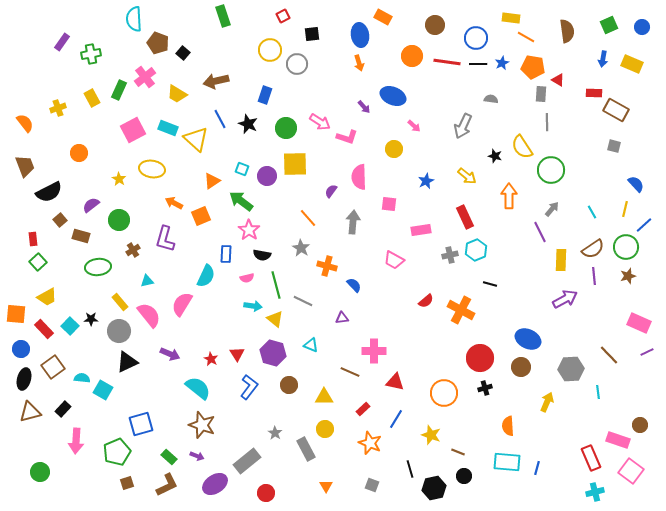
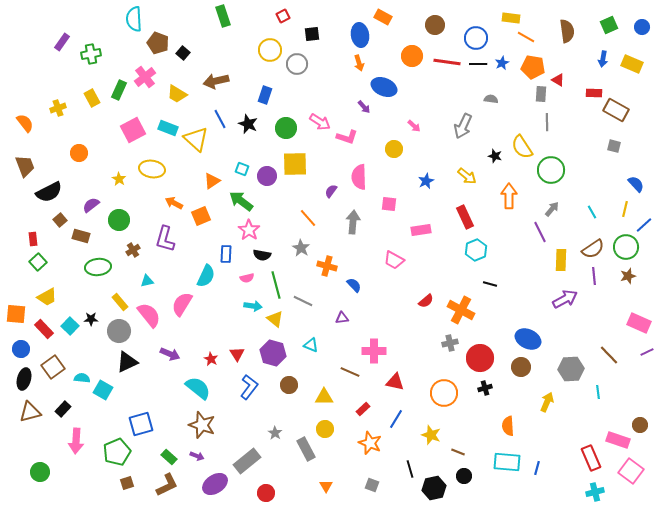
blue ellipse at (393, 96): moved 9 px left, 9 px up
gray cross at (450, 255): moved 88 px down
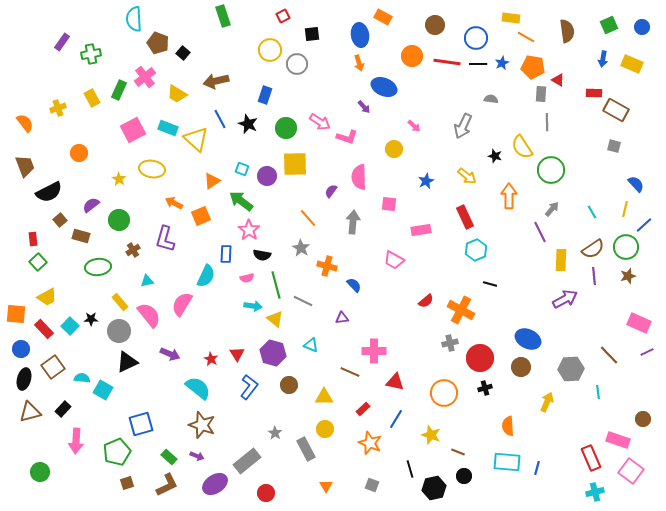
brown circle at (640, 425): moved 3 px right, 6 px up
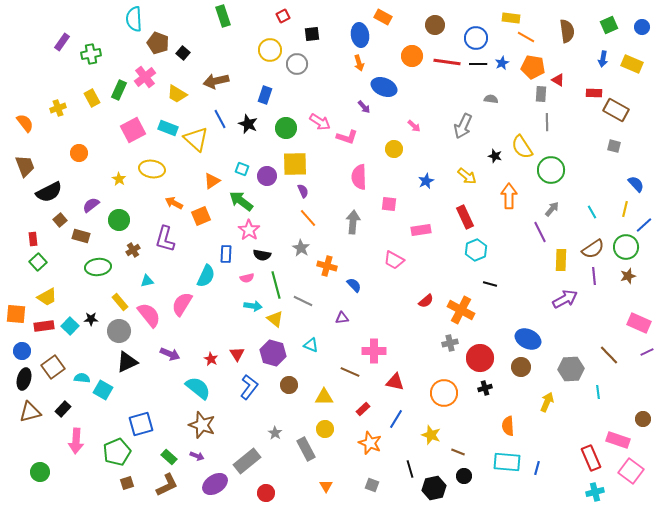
purple semicircle at (331, 191): moved 28 px left; rotated 120 degrees clockwise
red rectangle at (44, 329): moved 3 px up; rotated 54 degrees counterclockwise
blue circle at (21, 349): moved 1 px right, 2 px down
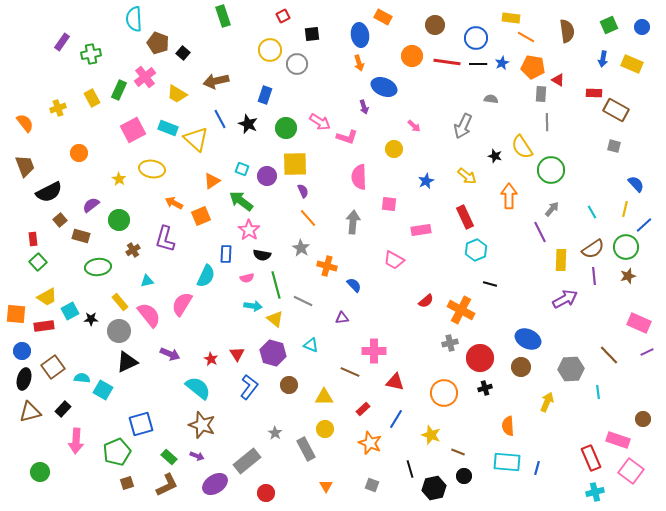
purple arrow at (364, 107): rotated 24 degrees clockwise
cyan square at (70, 326): moved 15 px up; rotated 18 degrees clockwise
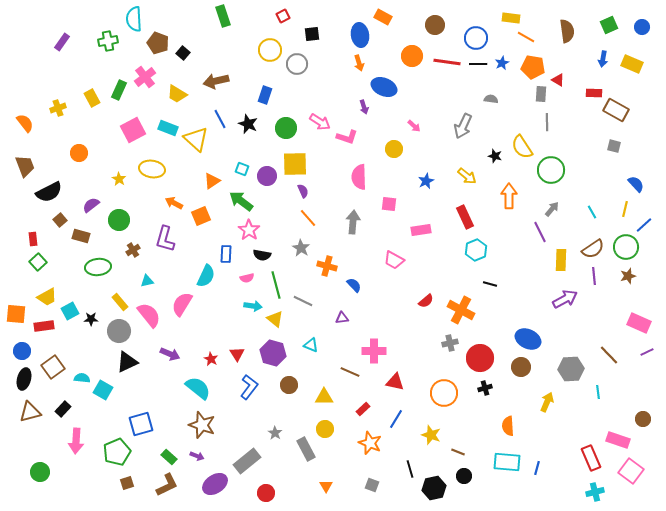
green cross at (91, 54): moved 17 px right, 13 px up
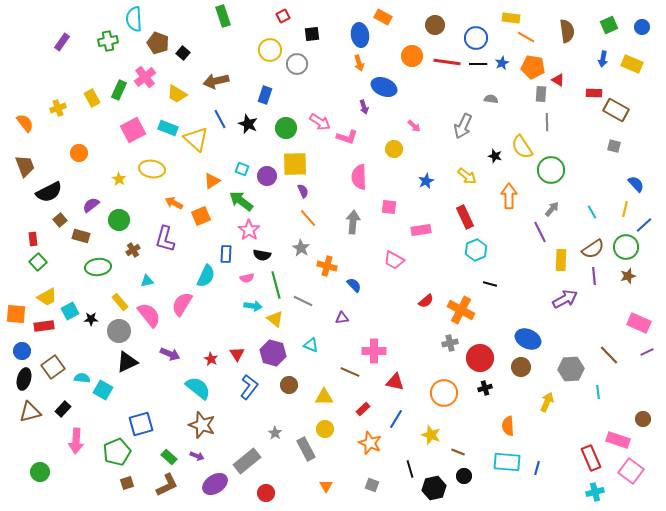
pink square at (389, 204): moved 3 px down
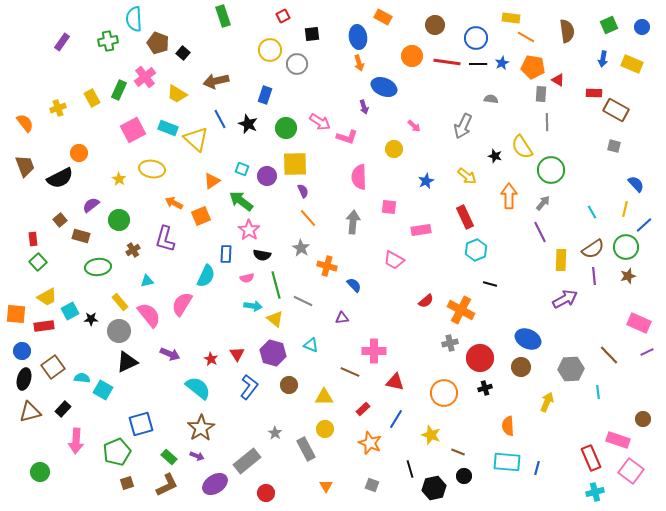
blue ellipse at (360, 35): moved 2 px left, 2 px down
black semicircle at (49, 192): moved 11 px right, 14 px up
gray arrow at (552, 209): moved 9 px left, 6 px up
brown star at (202, 425): moved 1 px left, 3 px down; rotated 20 degrees clockwise
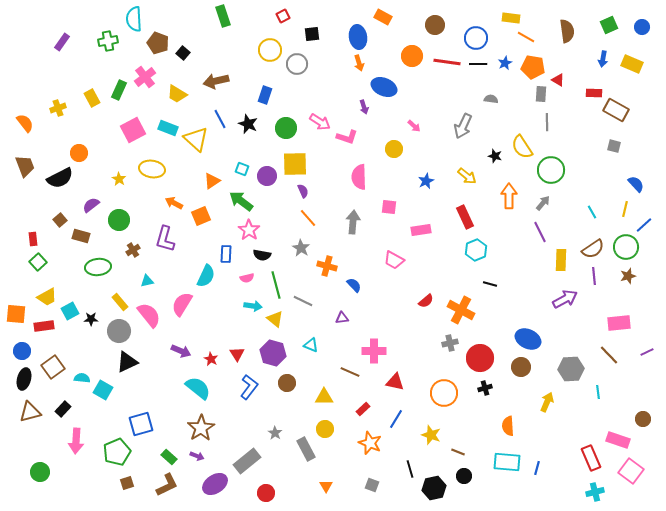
blue star at (502, 63): moved 3 px right
pink rectangle at (639, 323): moved 20 px left; rotated 30 degrees counterclockwise
purple arrow at (170, 354): moved 11 px right, 3 px up
brown circle at (289, 385): moved 2 px left, 2 px up
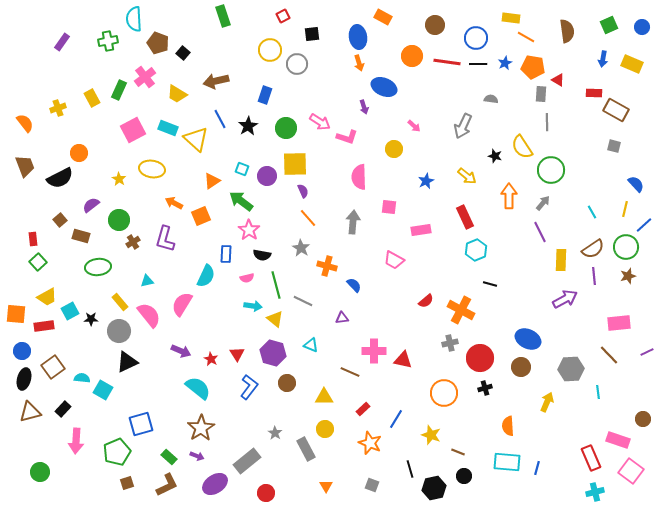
black star at (248, 124): moved 2 px down; rotated 18 degrees clockwise
brown cross at (133, 250): moved 8 px up
red triangle at (395, 382): moved 8 px right, 22 px up
